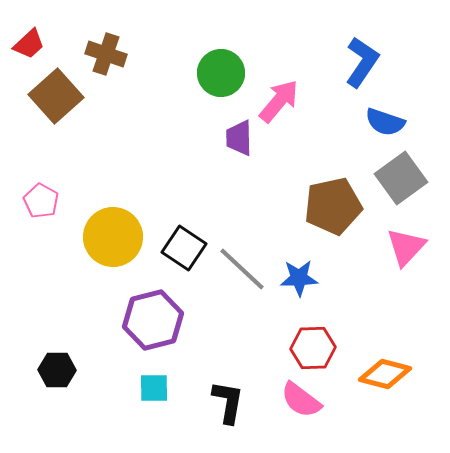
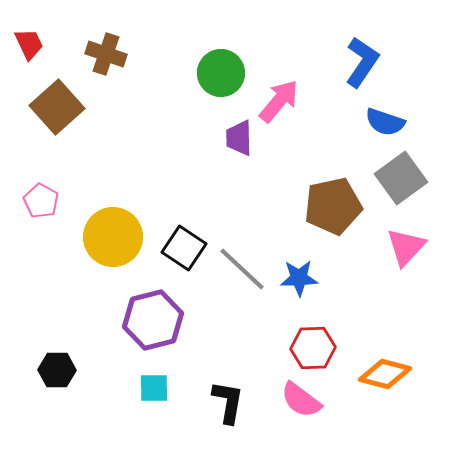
red trapezoid: rotated 72 degrees counterclockwise
brown square: moved 1 px right, 11 px down
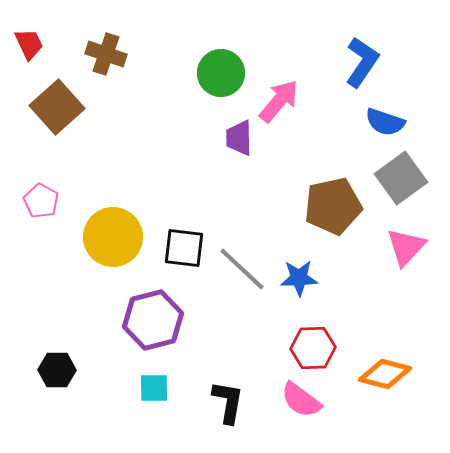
black square: rotated 27 degrees counterclockwise
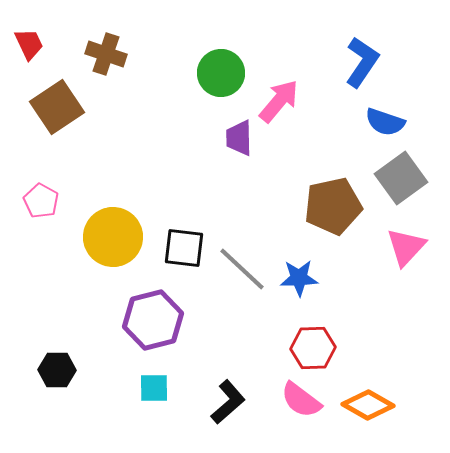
brown square: rotated 8 degrees clockwise
orange diamond: moved 17 px left, 31 px down; rotated 15 degrees clockwise
black L-shape: rotated 39 degrees clockwise
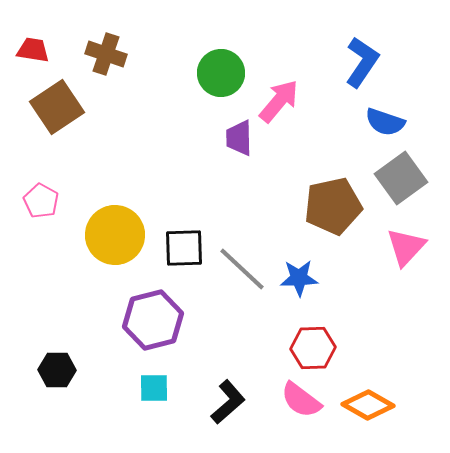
red trapezoid: moved 4 px right, 6 px down; rotated 56 degrees counterclockwise
yellow circle: moved 2 px right, 2 px up
black square: rotated 9 degrees counterclockwise
